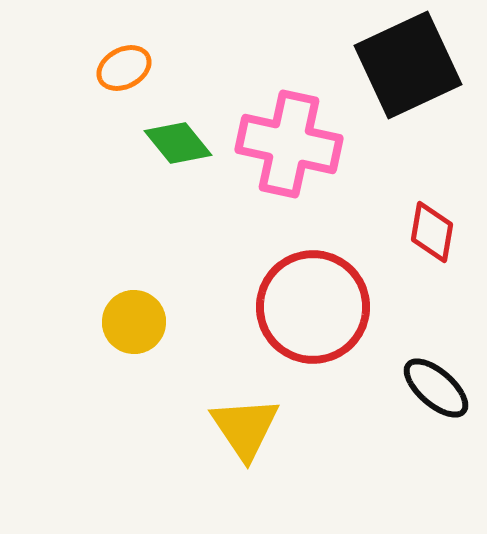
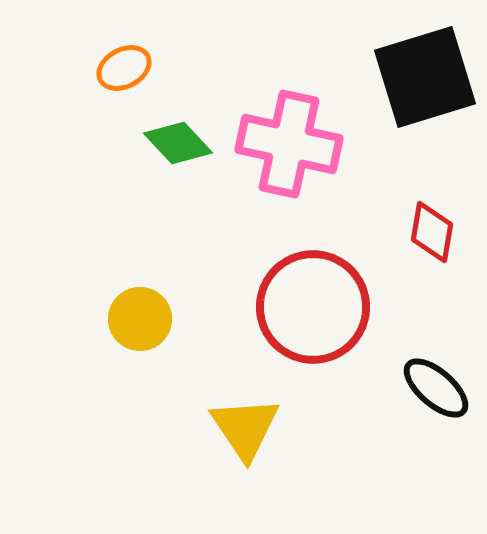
black square: moved 17 px right, 12 px down; rotated 8 degrees clockwise
green diamond: rotated 4 degrees counterclockwise
yellow circle: moved 6 px right, 3 px up
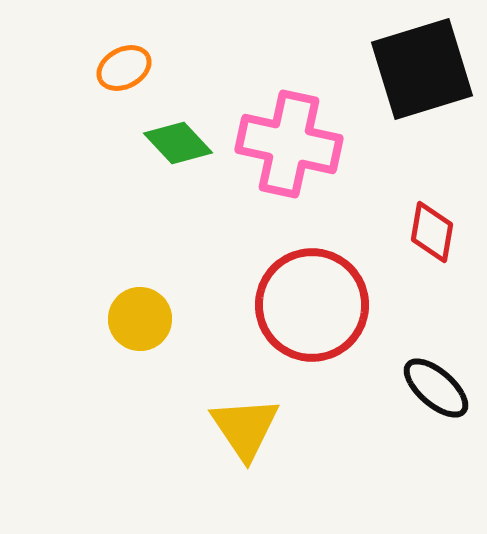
black square: moved 3 px left, 8 px up
red circle: moved 1 px left, 2 px up
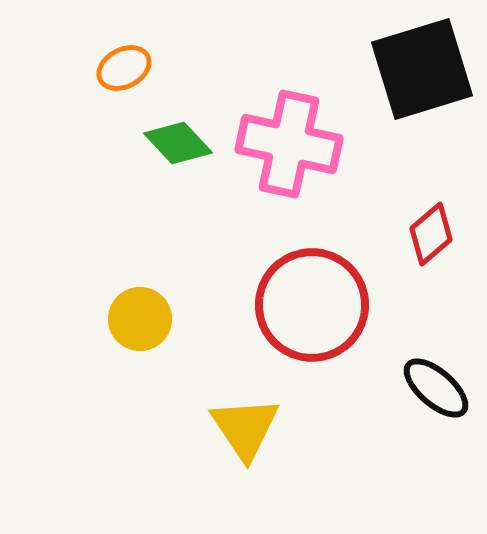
red diamond: moved 1 px left, 2 px down; rotated 40 degrees clockwise
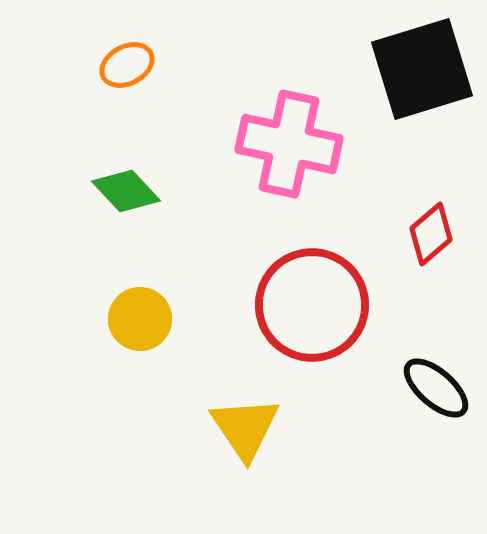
orange ellipse: moved 3 px right, 3 px up
green diamond: moved 52 px left, 48 px down
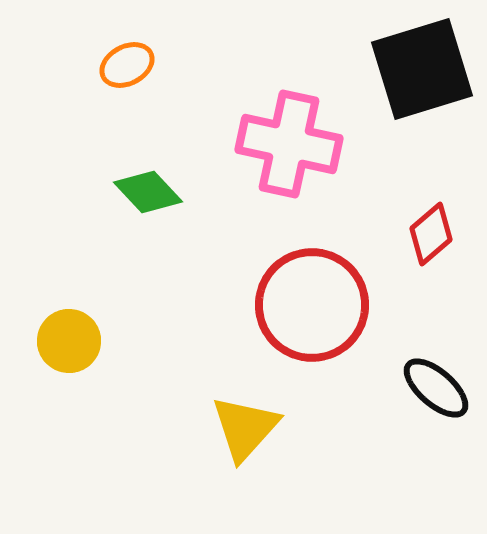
green diamond: moved 22 px right, 1 px down
yellow circle: moved 71 px left, 22 px down
yellow triangle: rotated 16 degrees clockwise
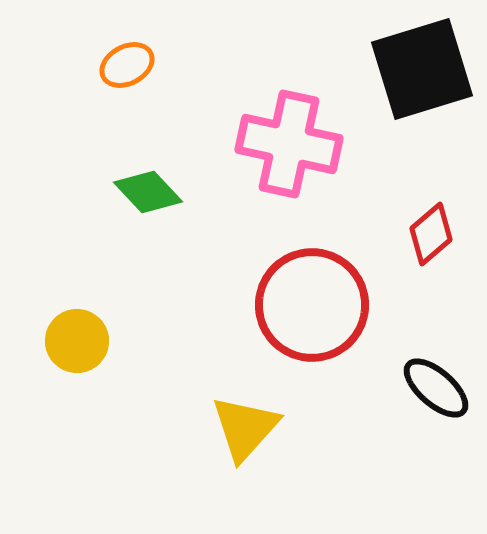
yellow circle: moved 8 px right
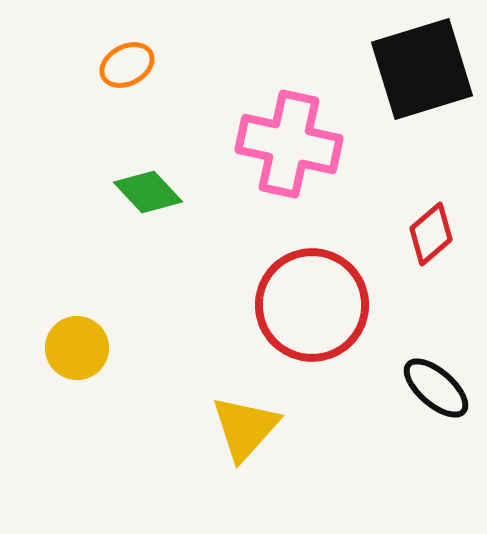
yellow circle: moved 7 px down
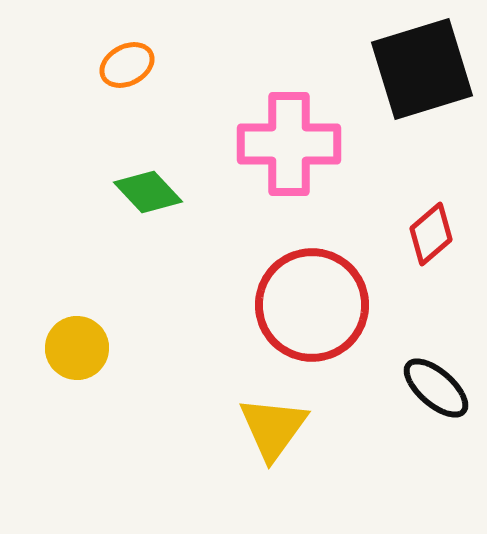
pink cross: rotated 12 degrees counterclockwise
yellow triangle: moved 28 px right; rotated 6 degrees counterclockwise
